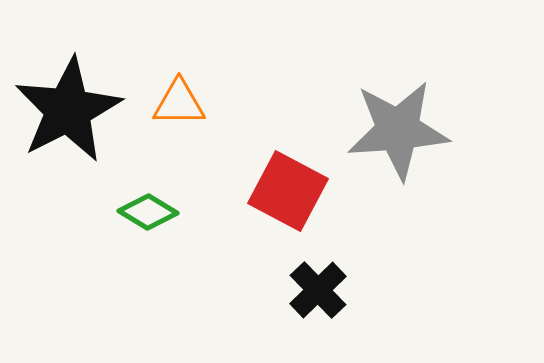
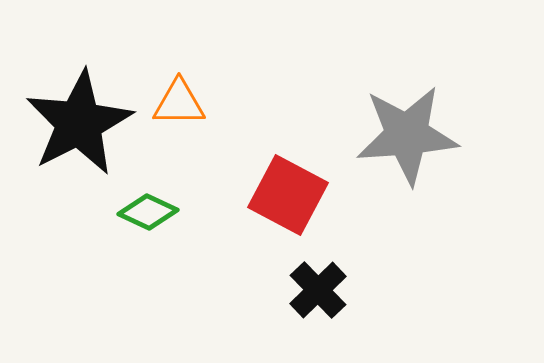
black star: moved 11 px right, 13 px down
gray star: moved 9 px right, 5 px down
red square: moved 4 px down
green diamond: rotated 6 degrees counterclockwise
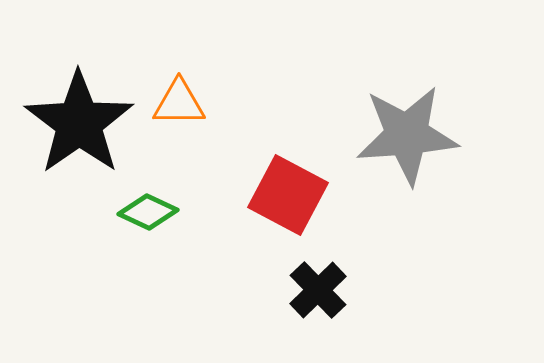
black star: rotated 8 degrees counterclockwise
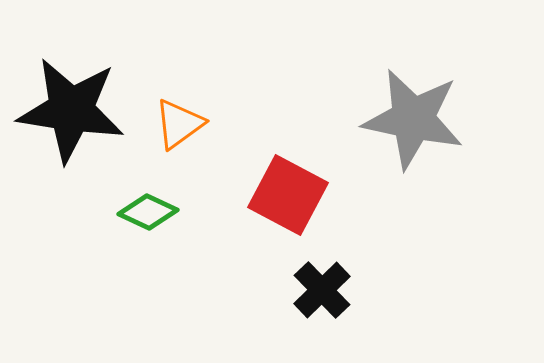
orange triangle: moved 21 px down; rotated 36 degrees counterclockwise
black star: moved 8 px left, 13 px up; rotated 28 degrees counterclockwise
gray star: moved 6 px right, 16 px up; rotated 16 degrees clockwise
black cross: moved 4 px right
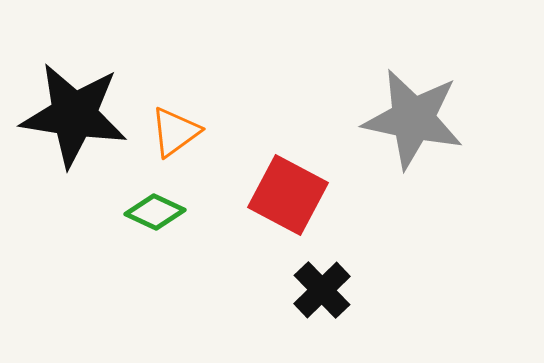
black star: moved 3 px right, 5 px down
orange triangle: moved 4 px left, 8 px down
green diamond: moved 7 px right
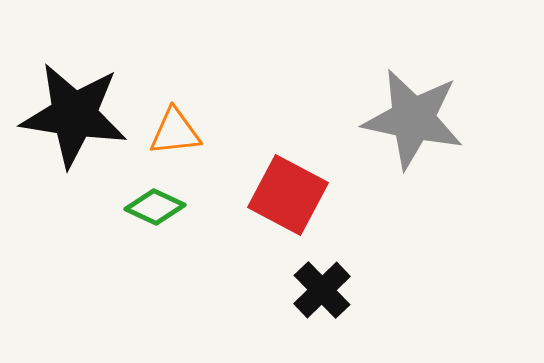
orange triangle: rotated 30 degrees clockwise
green diamond: moved 5 px up
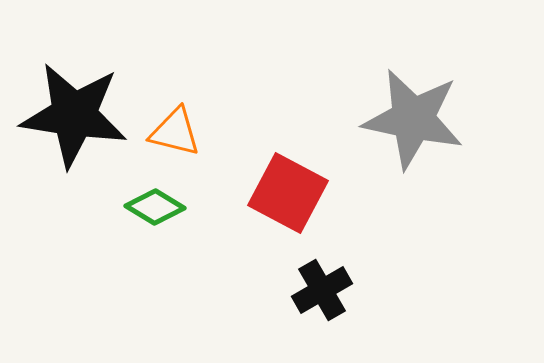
orange triangle: rotated 20 degrees clockwise
red square: moved 2 px up
green diamond: rotated 6 degrees clockwise
black cross: rotated 14 degrees clockwise
